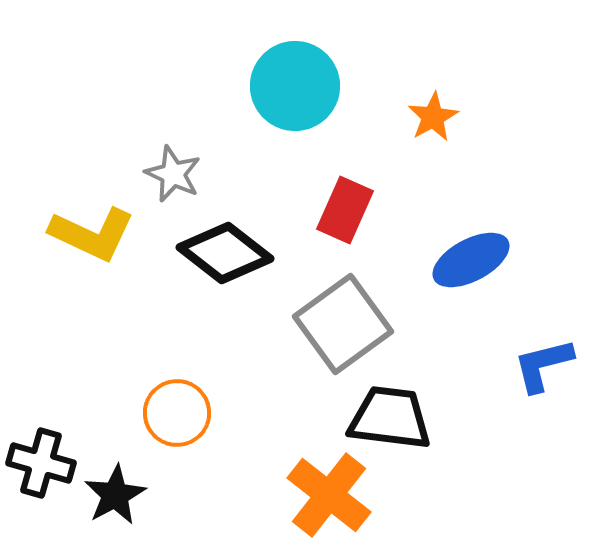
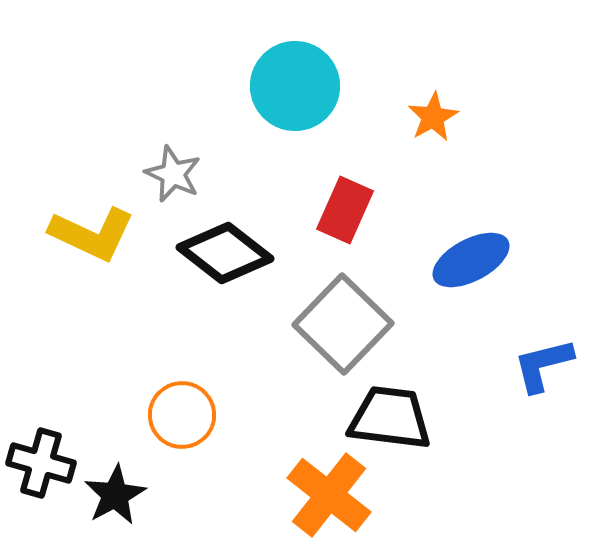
gray square: rotated 10 degrees counterclockwise
orange circle: moved 5 px right, 2 px down
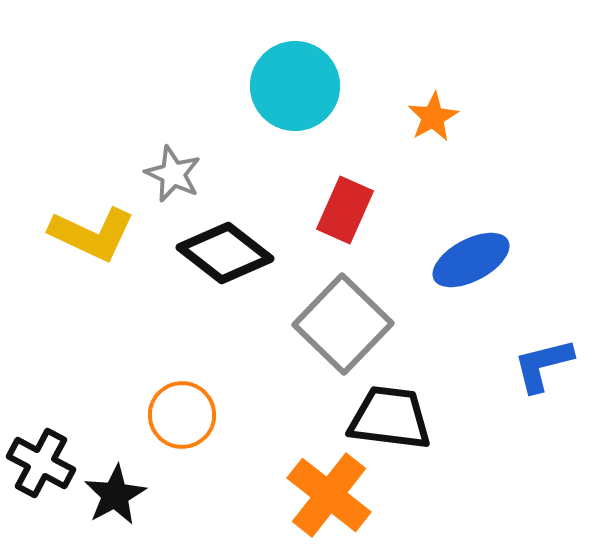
black cross: rotated 12 degrees clockwise
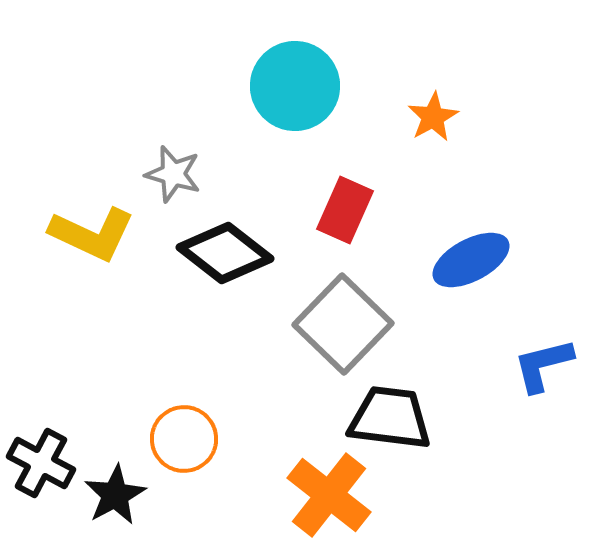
gray star: rotated 8 degrees counterclockwise
orange circle: moved 2 px right, 24 px down
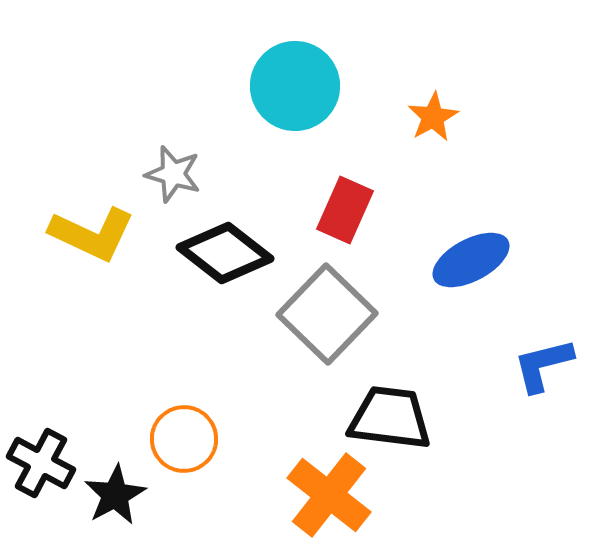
gray square: moved 16 px left, 10 px up
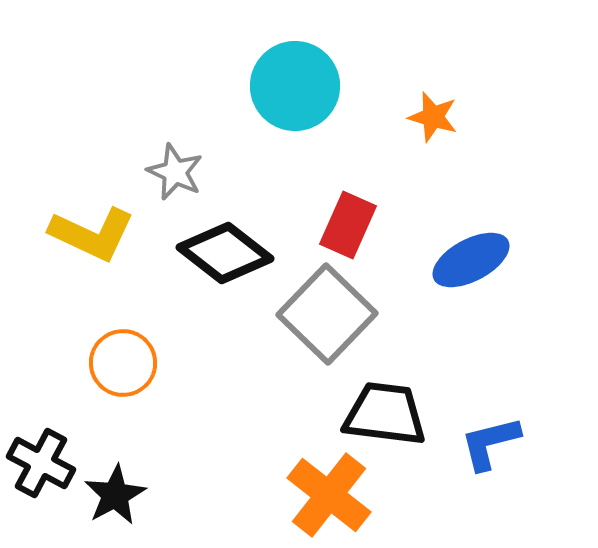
orange star: rotated 27 degrees counterclockwise
gray star: moved 2 px right, 2 px up; rotated 8 degrees clockwise
red rectangle: moved 3 px right, 15 px down
blue L-shape: moved 53 px left, 78 px down
black trapezoid: moved 5 px left, 4 px up
orange circle: moved 61 px left, 76 px up
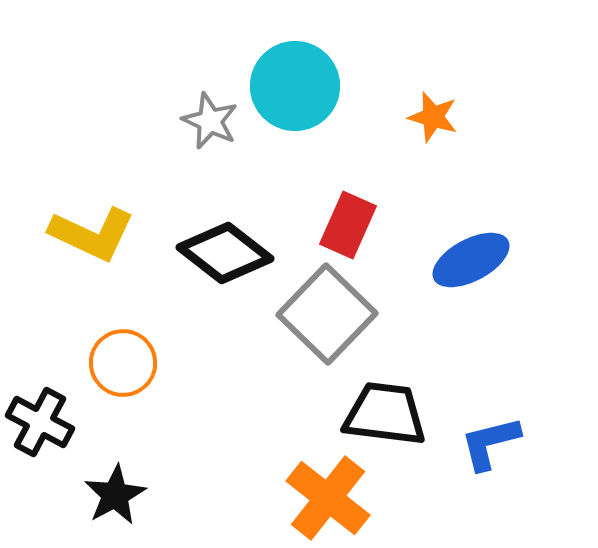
gray star: moved 35 px right, 51 px up
black cross: moved 1 px left, 41 px up
orange cross: moved 1 px left, 3 px down
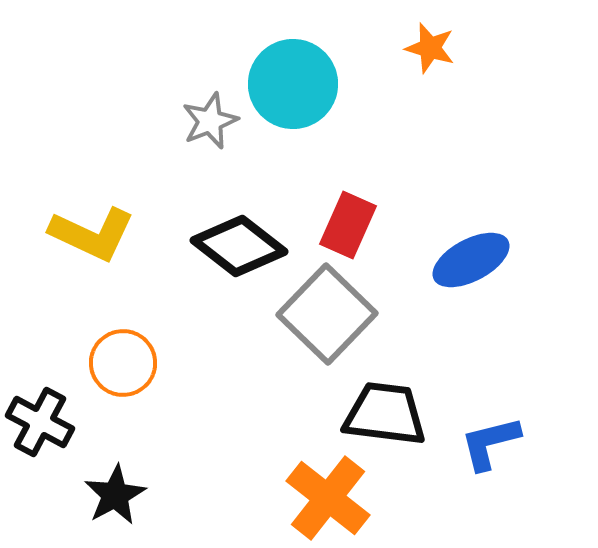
cyan circle: moved 2 px left, 2 px up
orange star: moved 3 px left, 69 px up
gray star: rotated 26 degrees clockwise
black diamond: moved 14 px right, 7 px up
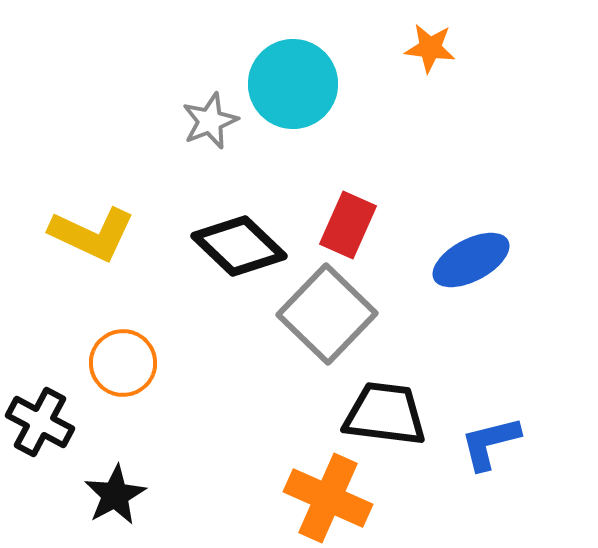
orange star: rotated 9 degrees counterclockwise
black diamond: rotated 6 degrees clockwise
orange cross: rotated 14 degrees counterclockwise
